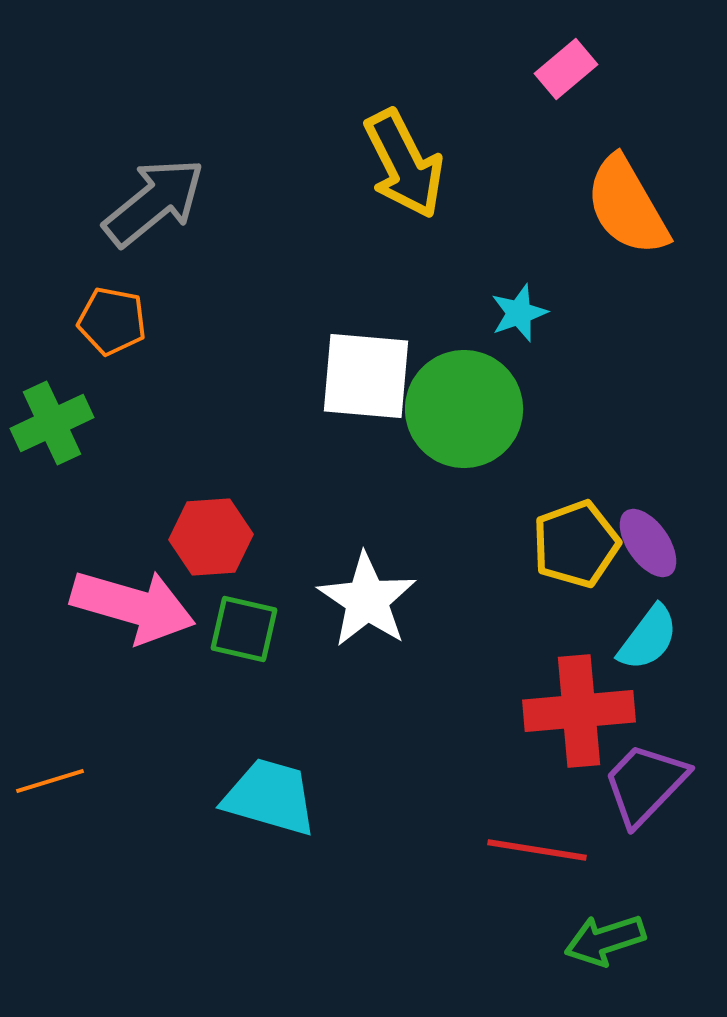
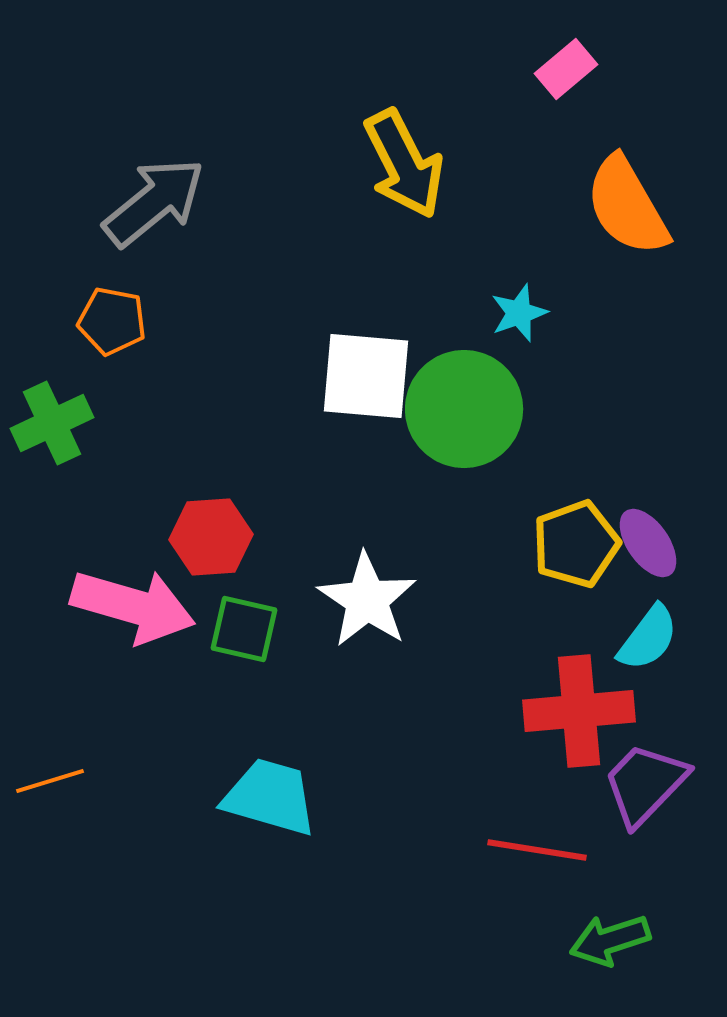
green arrow: moved 5 px right
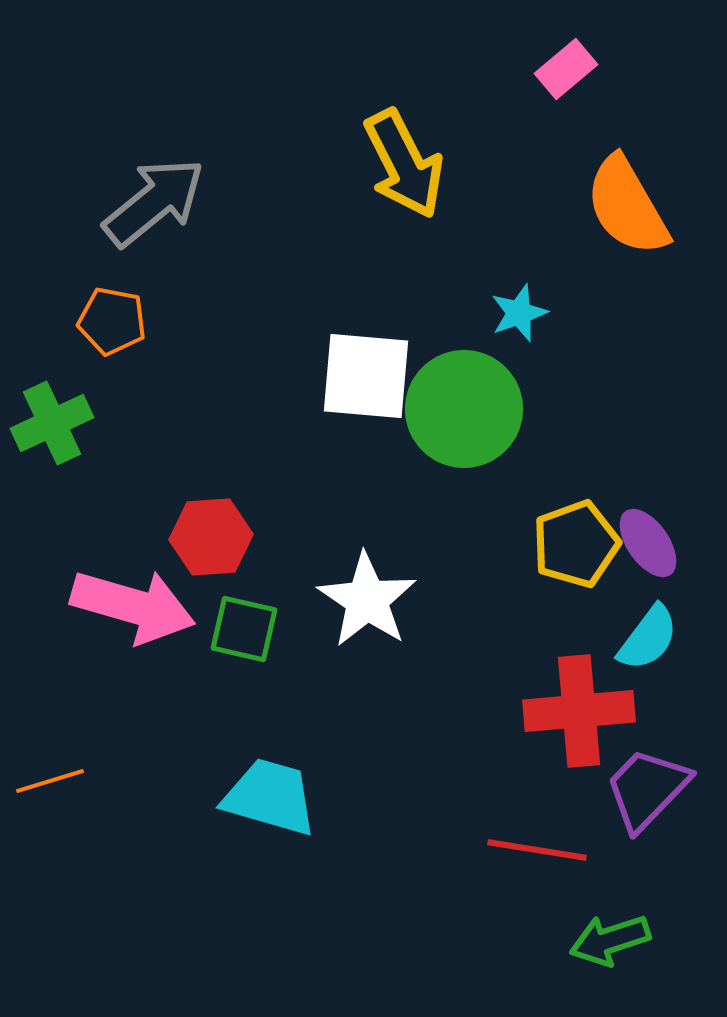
purple trapezoid: moved 2 px right, 5 px down
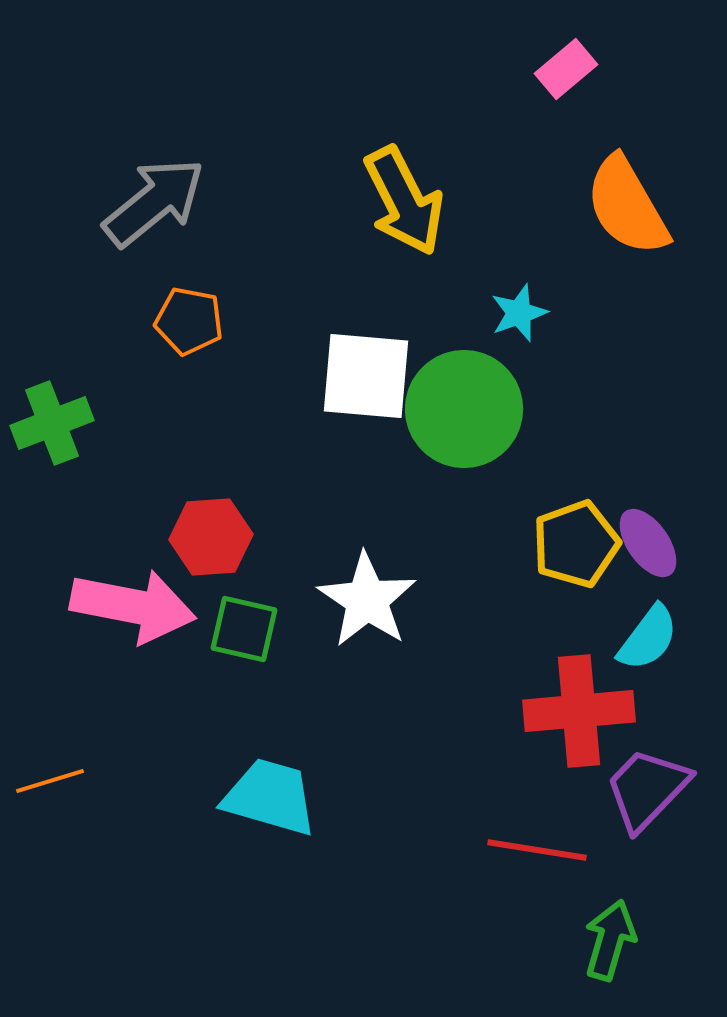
yellow arrow: moved 37 px down
orange pentagon: moved 77 px right
green cross: rotated 4 degrees clockwise
pink arrow: rotated 5 degrees counterclockwise
green arrow: rotated 124 degrees clockwise
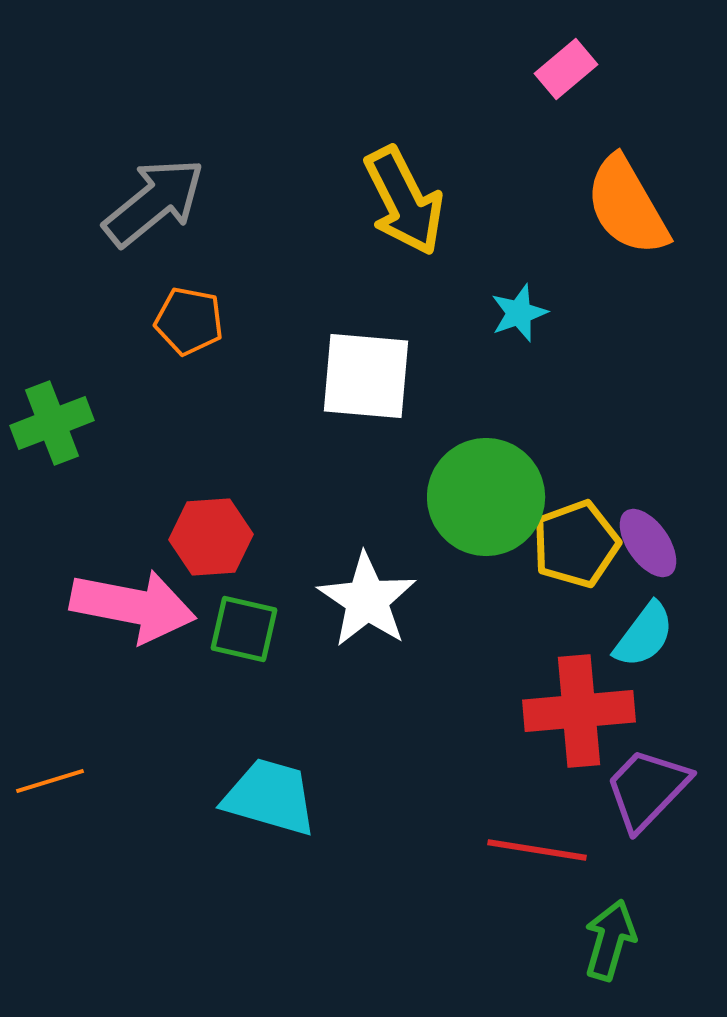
green circle: moved 22 px right, 88 px down
cyan semicircle: moved 4 px left, 3 px up
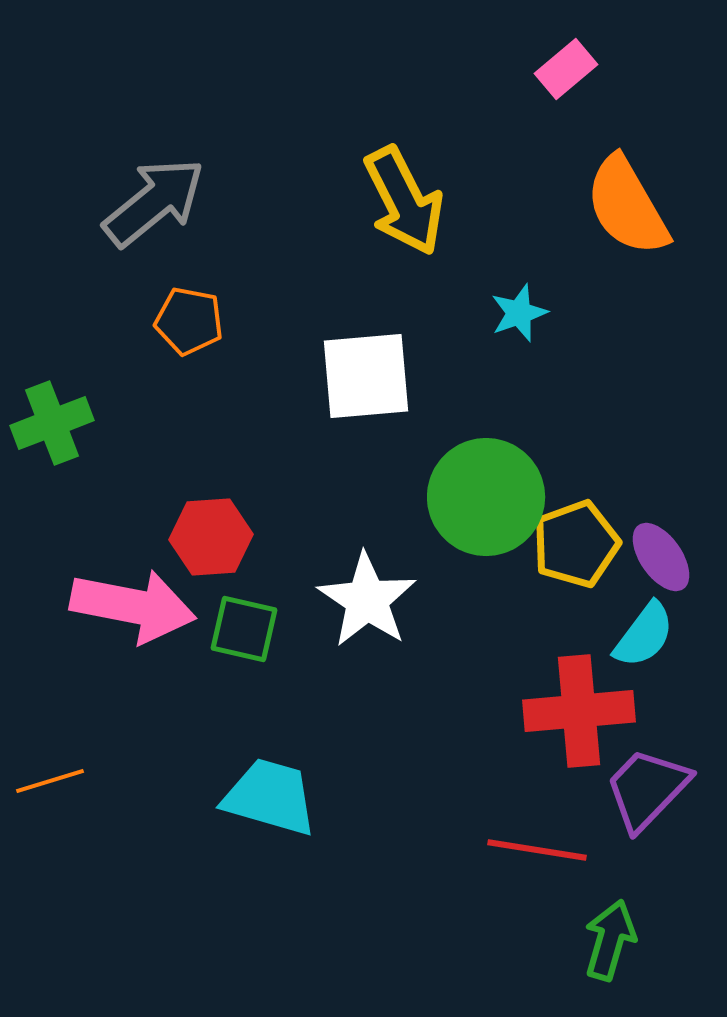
white square: rotated 10 degrees counterclockwise
purple ellipse: moved 13 px right, 14 px down
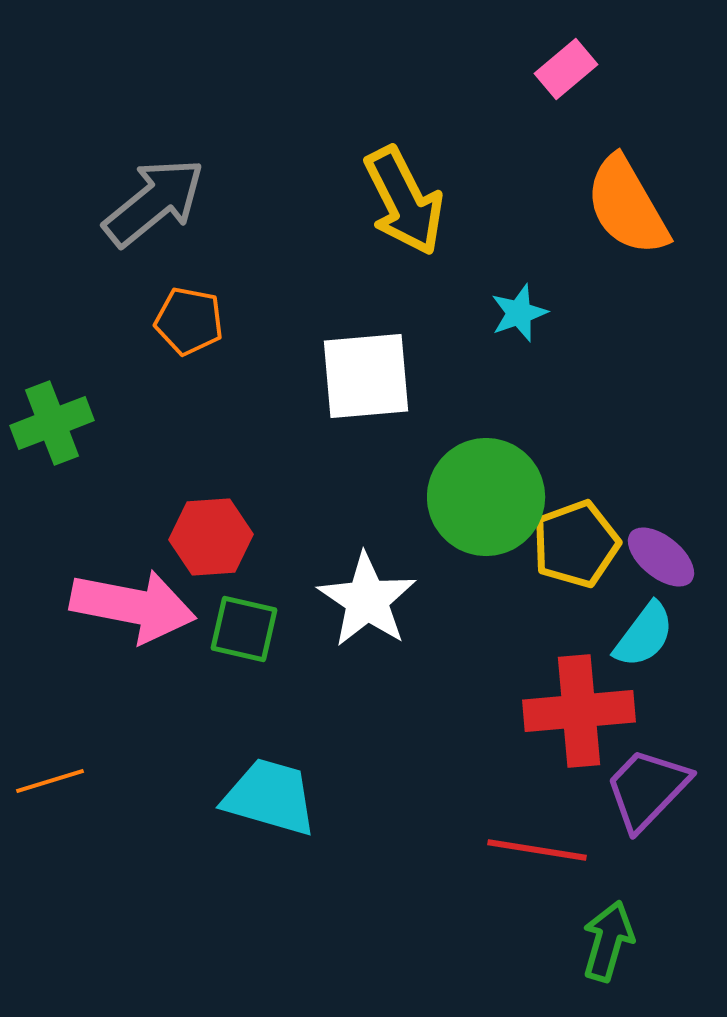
purple ellipse: rotated 16 degrees counterclockwise
green arrow: moved 2 px left, 1 px down
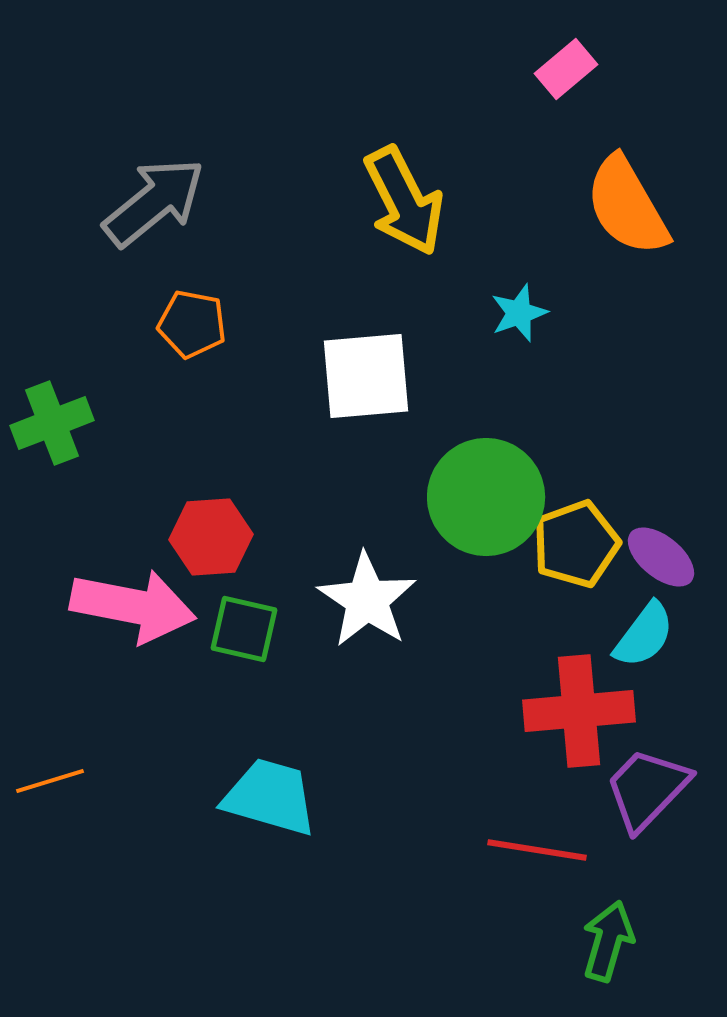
orange pentagon: moved 3 px right, 3 px down
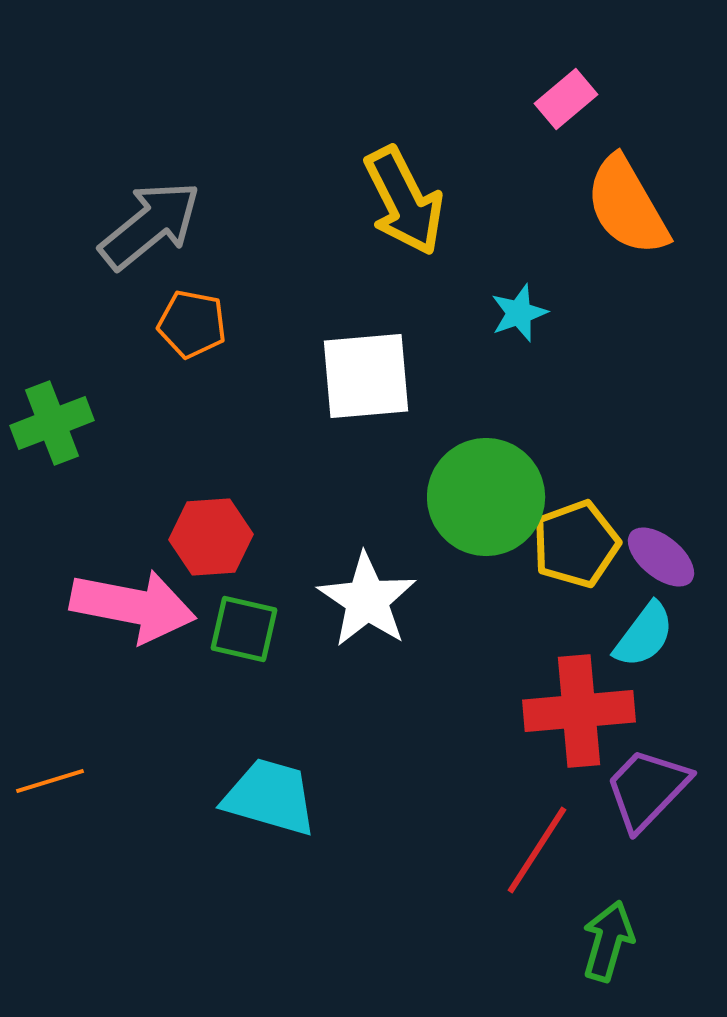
pink rectangle: moved 30 px down
gray arrow: moved 4 px left, 23 px down
red line: rotated 66 degrees counterclockwise
